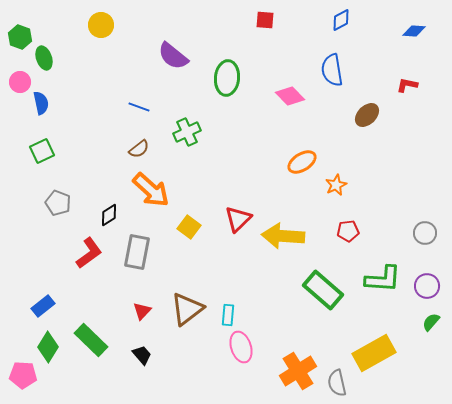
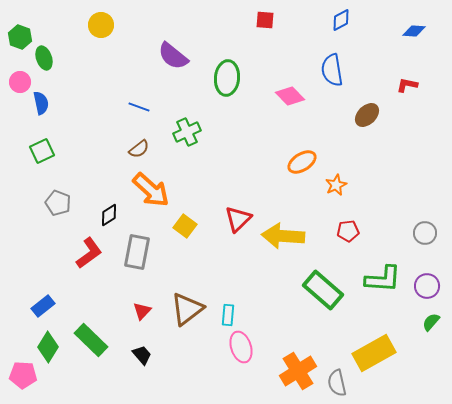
yellow square at (189, 227): moved 4 px left, 1 px up
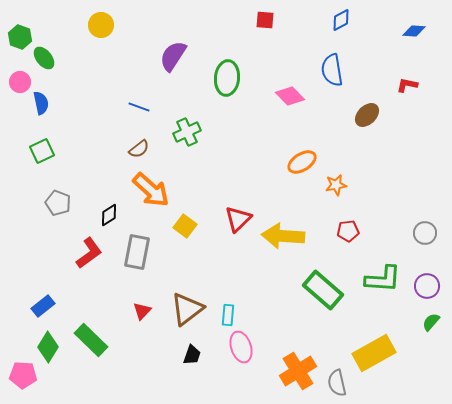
purple semicircle at (173, 56): rotated 84 degrees clockwise
green ellipse at (44, 58): rotated 20 degrees counterclockwise
orange star at (336, 185): rotated 15 degrees clockwise
black trapezoid at (142, 355): moved 50 px right; rotated 60 degrees clockwise
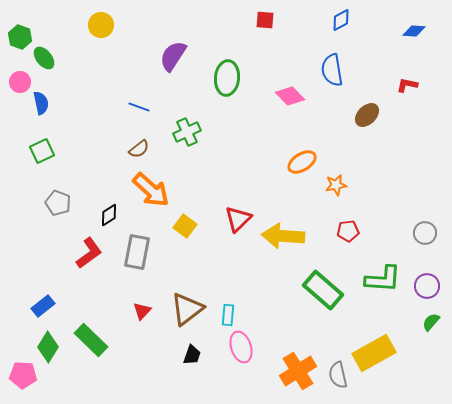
gray semicircle at (337, 383): moved 1 px right, 8 px up
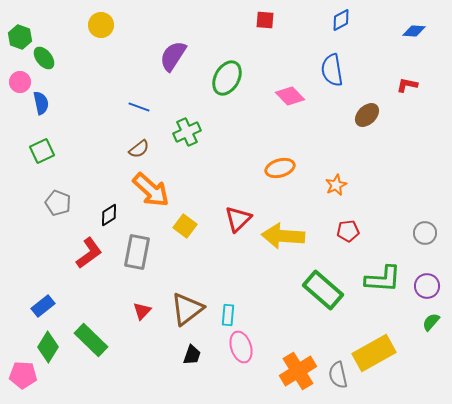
green ellipse at (227, 78): rotated 24 degrees clockwise
orange ellipse at (302, 162): moved 22 px left, 6 px down; rotated 16 degrees clockwise
orange star at (336, 185): rotated 15 degrees counterclockwise
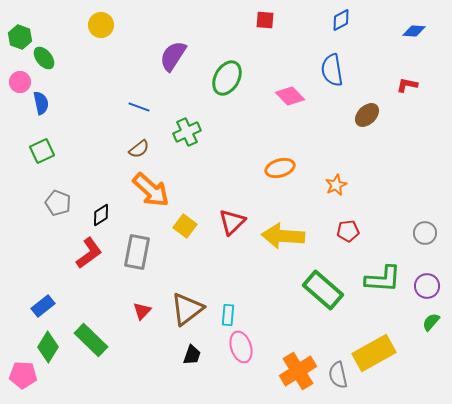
black diamond at (109, 215): moved 8 px left
red triangle at (238, 219): moved 6 px left, 3 px down
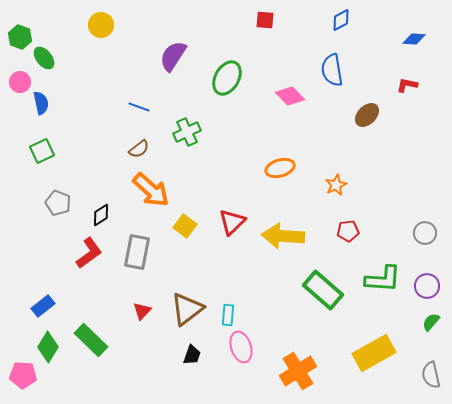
blue diamond at (414, 31): moved 8 px down
gray semicircle at (338, 375): moved 93 px right
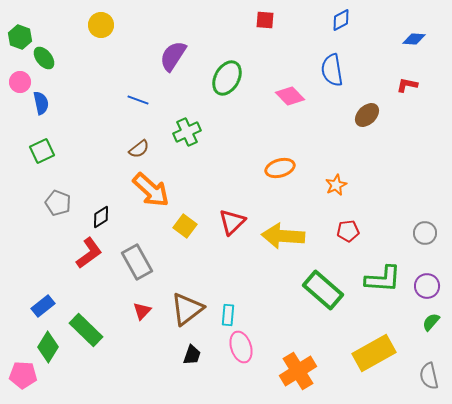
blue line at (139, 107): moved 1 px left, 7 px up
black diamond at (101, 215): moved 2 px down
gray rectangle at (137, 252): moved 10 px down; rotated 40 degrees counterclockwise
green rectangle at (91, 340): moved 5 px left, 10 px up
gray semicircle at (431, 375): moved 2 px left, 1 px down
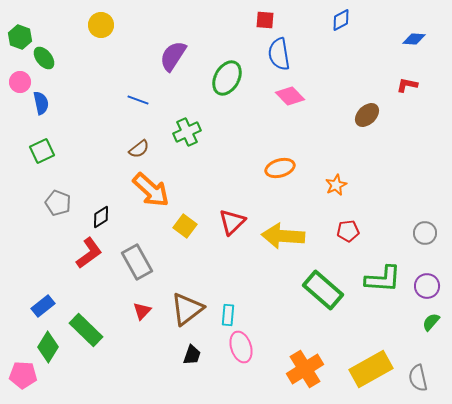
blue semicircle at (332, 70): moved 53 px left, 16 px up
yellow rectangle at (374, 353): moved 3 px left, 16 px down
orange cross at (298, 371): moved 7 px right, 2 px up
gray semicircle at (429, 376): moved 11 px left, 2 px down
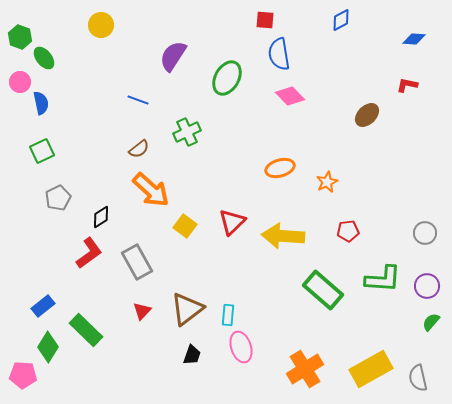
orange star at (336, 185): moved 9 px left, 3 px up
gray pentagon at (58, 203): moved 5 px up; rotated 25 degrees clockwise
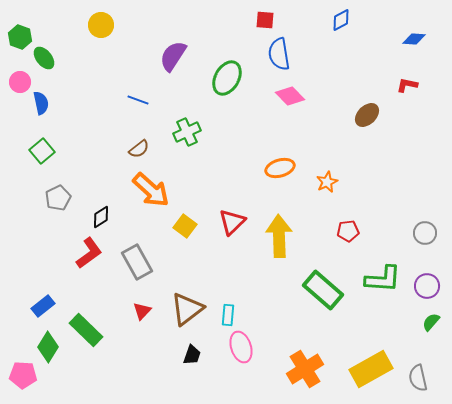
green square at (42, 151): rotated 15 degrees counterclockwise
yellow arrow at (283, 236): moved 4 px left; rotated 84 degrees clockwise
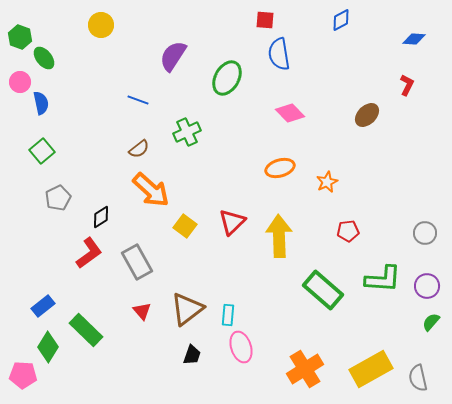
red L-shape at (407, 85): rotated 105 degrees clockwise
pink diamond at (290, 96): moved 17 px down
red triangle at (142, 311): rotated 24 degrees counterclockwise
